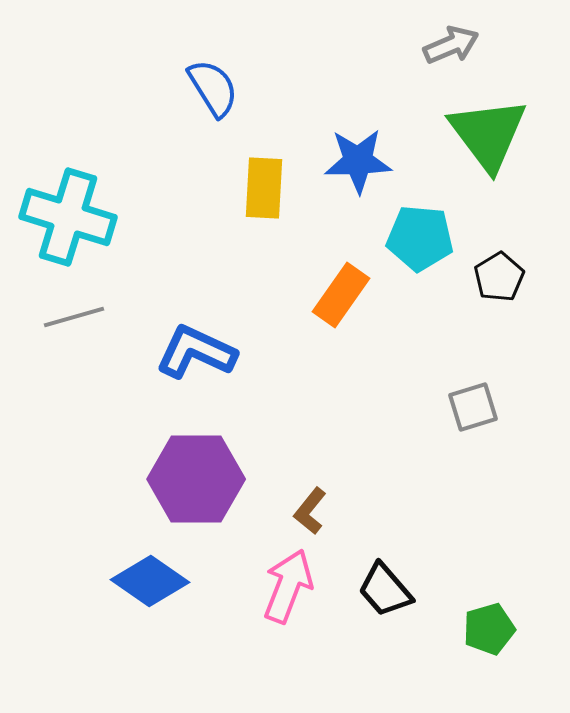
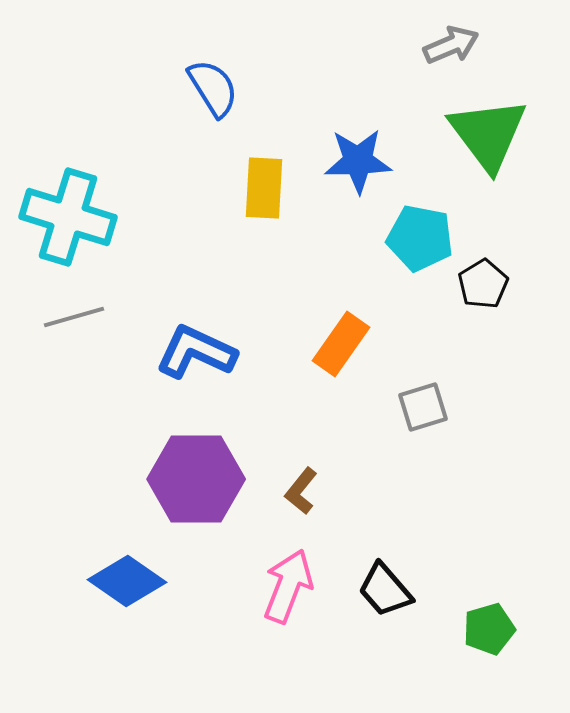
cyan pentagon: rotated 6 degrees clockwise
black pentagon: moved 16 px left, 7 px down
orange rectangle: moved 49 px down
gray square: moved 50 px left
brown L-shape: moved 9 px left, 20 px up
blue diamond: moved 23 px left
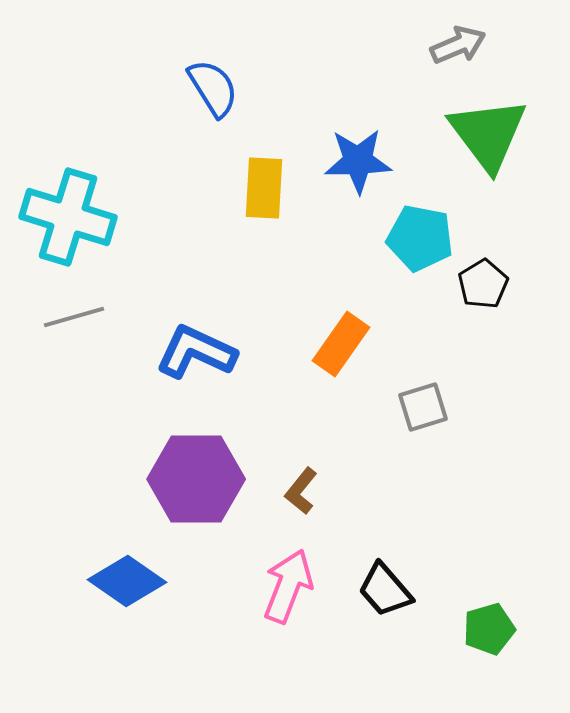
gray arrow: moved 7 px right
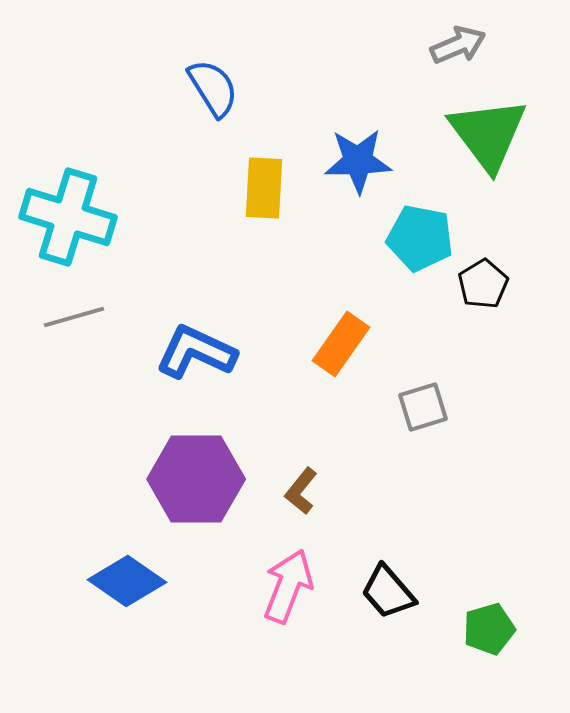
black trapezoid: moved 3 px right, 2 px down
